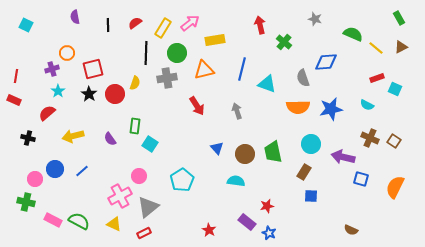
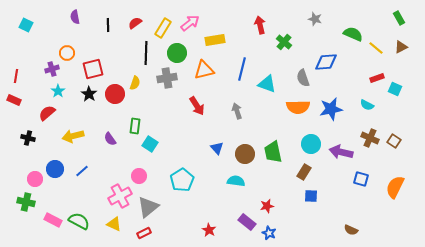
purple arrow at (343, 157): moved 2 px left, 5 px up
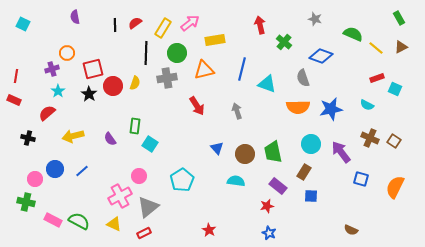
cyan square at (26, 25): moved 3 px left, 1 px up
black line at (108, 25): moved 7 px right
blue diamond at (326, 62): moved 5 px left, 6 px up; rotated 25 degrees clockwise
red circle at (115, 94): moved 2 px left, 8 px up
purple arrow at (341, 152): rotated 40 degrees clockwise
purple rectangle at (247, 222): moved 31 px right, 36 px up
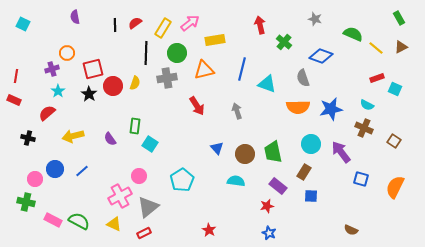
brown cross at (370, 138): moved 6 px left, 10 px up
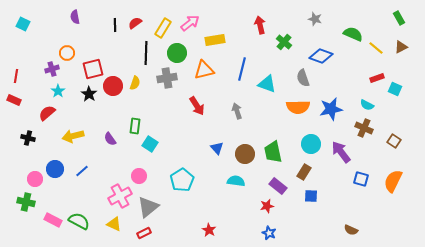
orange semicircle at (395, 187): moved 2 px left, 6 px up
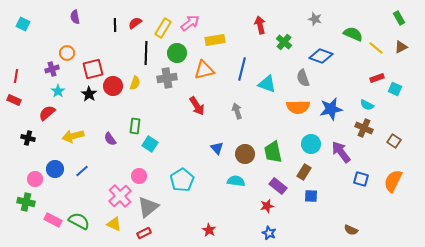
pink cross at (120, 196): rotated 15 degrees counterclockwise
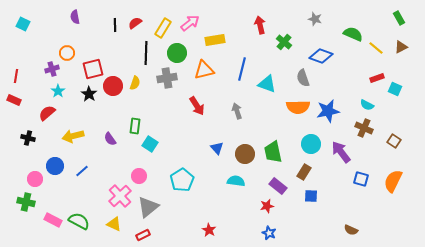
blue star at (331, 109): moved 3 px left, 2 px down
blue circle at (55, 169): moved 3 px up
red rectangle at (144, 233): moved 1 px left, 2 px down
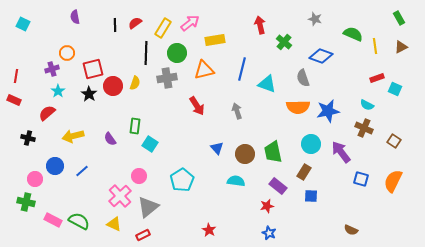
yellow line at (376, 48): moved 1 px left, 2 px up; rotated 42 degrees clockwise
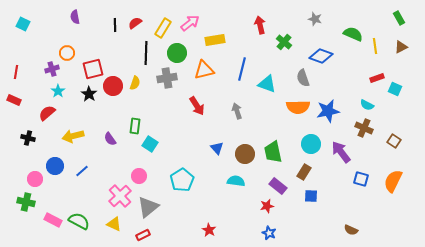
red line at (16, 76): moved 4 px up
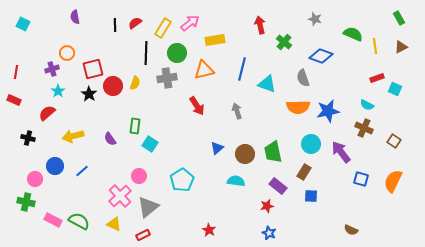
blue triangle at (217, 148): rotated 32 degrees clockwise
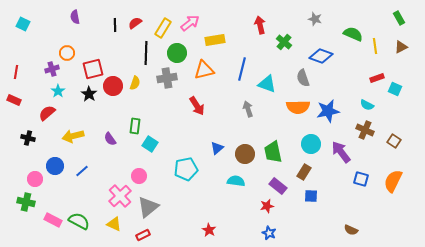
gray arrow at (237, 111): moved 11 px right, 2 px up
brown cross at (364, 128): moved 1 px right, 2 px down
cyan pentagon at (182, 180): moved 4 px right, 11 px up; rotated 20 degrees clockwise
